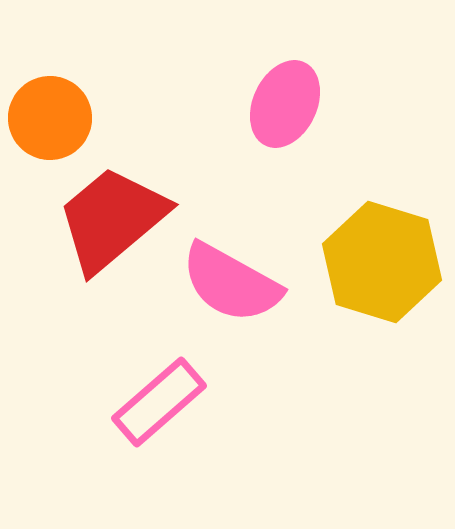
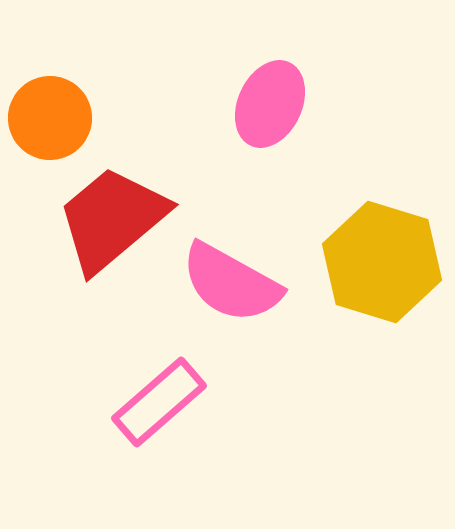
pink ellipse: moved 15 px left
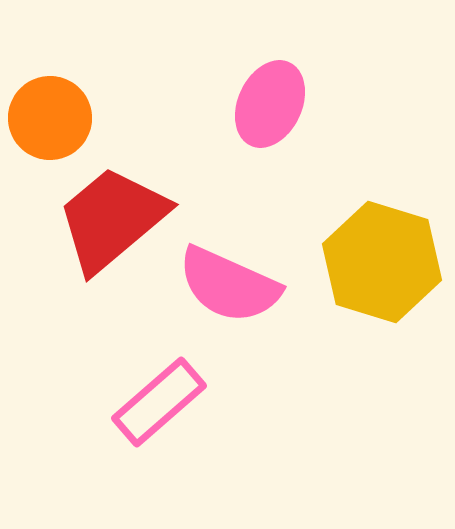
pink semicircle: moved 2 px left, 2 px down; rotated 5 degrees counterclockwise
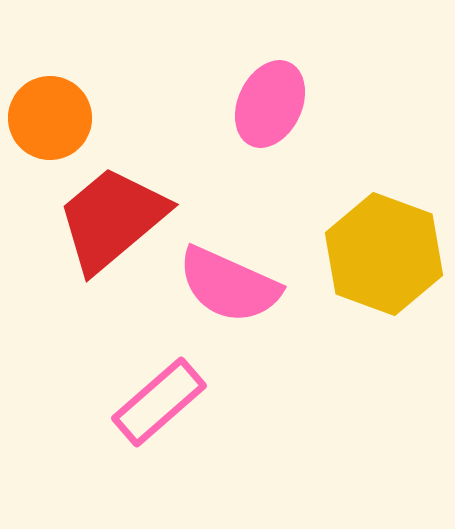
yellow hexagon: moved 2 px right, 8 px up; rotated 3 degrees clockwise
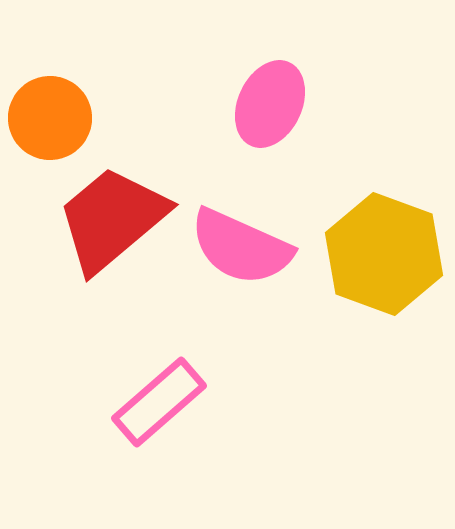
pink semicircle: moved 12 px right, 38 px up
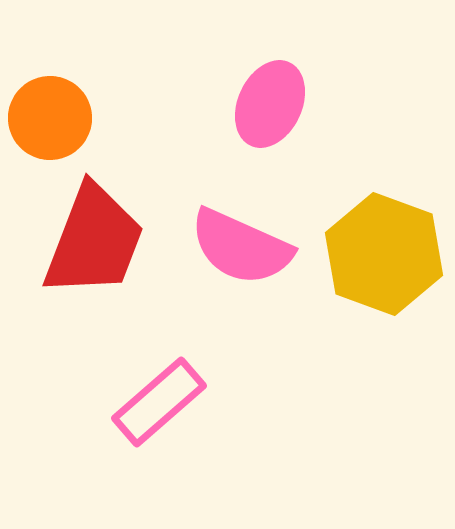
red trapezoid: moved 18 px left, 22 px down; rotated 151 degrees clockwise
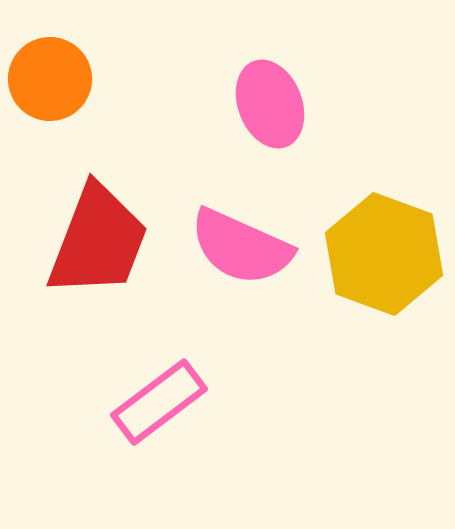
pink ellipse: rotated 46 degrees counterclockwise
orange circle: moved 39 px up
red trapezoid: moved 4 px right
pink rectangle: rotated 4 degrees clockwise
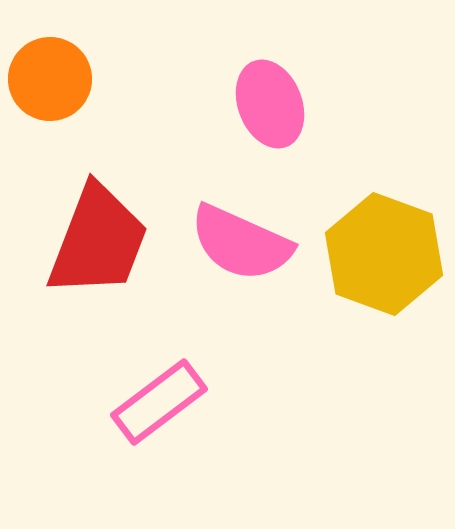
pink semicircle: moved 4 px up
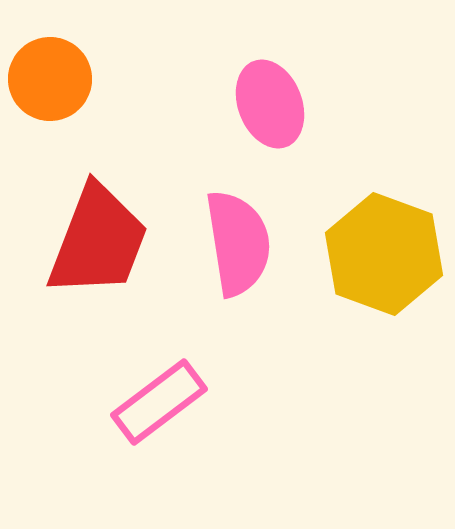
pink semicircle: moved 3 px left; rotated 123 degrees counterclockwise
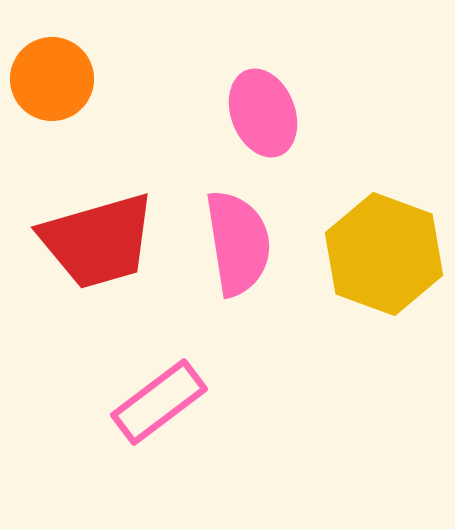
orange circle: moved 2 px right
pink ellipse: moved 7 px left, 9 px down
red trapezoid: rotated 53 degrees clockwise
